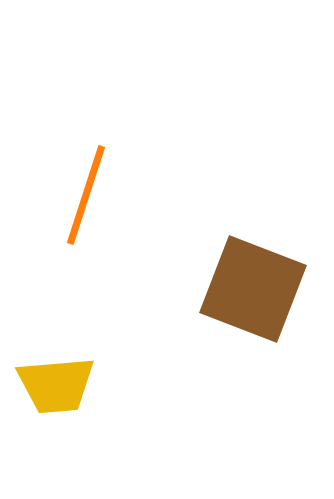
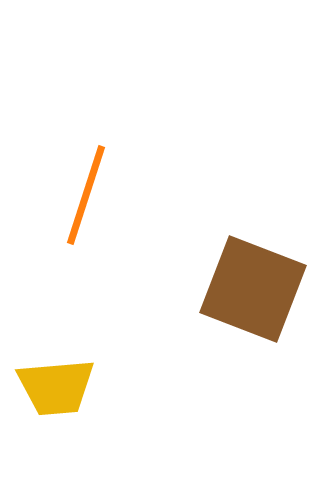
yellow trapezoid: moved 2 px down
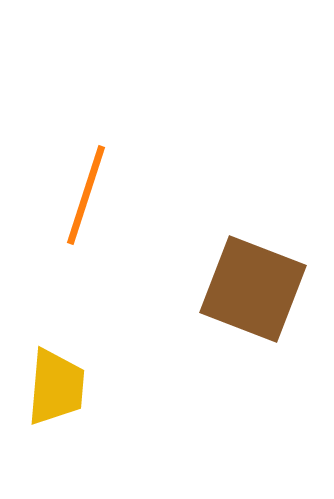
yellow trapezoid: rotated 80 degrees counterclockwise
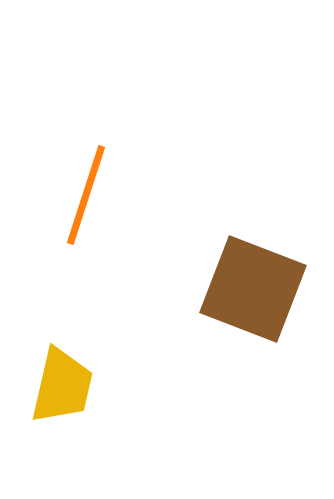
yellow trapezoid: moved 6 px right, 1 px up; rotated 8 degrees clockwise
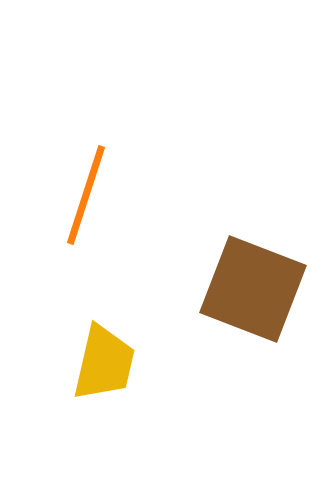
yellow trapezoid: moved 42 px right, 23 px up
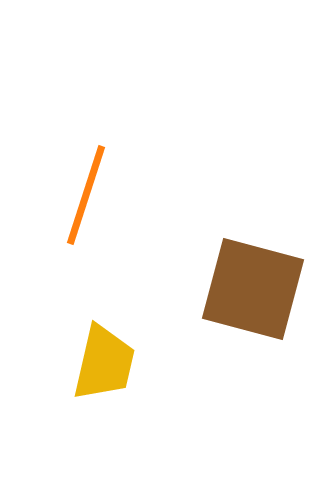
brown square: rotated 6 degrees counterclockwise
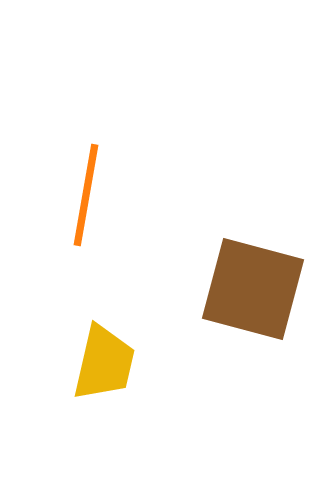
orange line: rotated 8 degrees counterclockwise
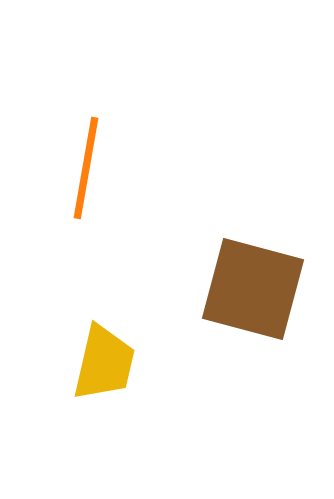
orange line: moved 27 px up
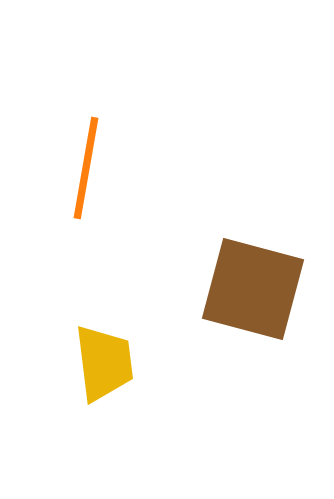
yellow trapezoid: rotated 20 degrees counterclockwise
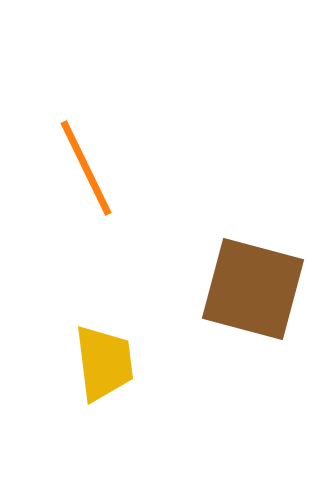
orange line: rotated 36 degrees counterclockwise
